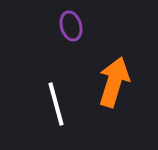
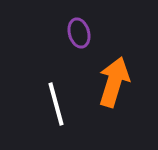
purple ellipse: moved 8 px right, 7 px down
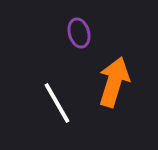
white line: moved 1 px right, 1 px up; rotated 15 degrees counterclockwise
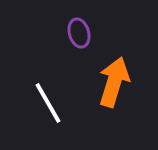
white line: moved 9 px left
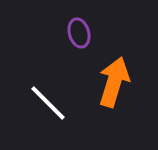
white line: rotated 15 degrees counterclockwise
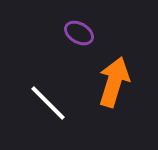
purple ellipse: rotated 44 degrees counterclockwise
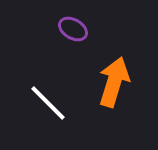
purple ellipse: moved 6 px left, 4 px up
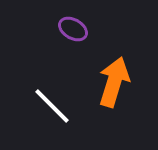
white line: moved 4 px right, 3 px down
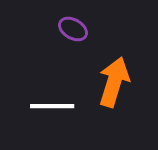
white line: rotated 45 degrees counterclockwise
